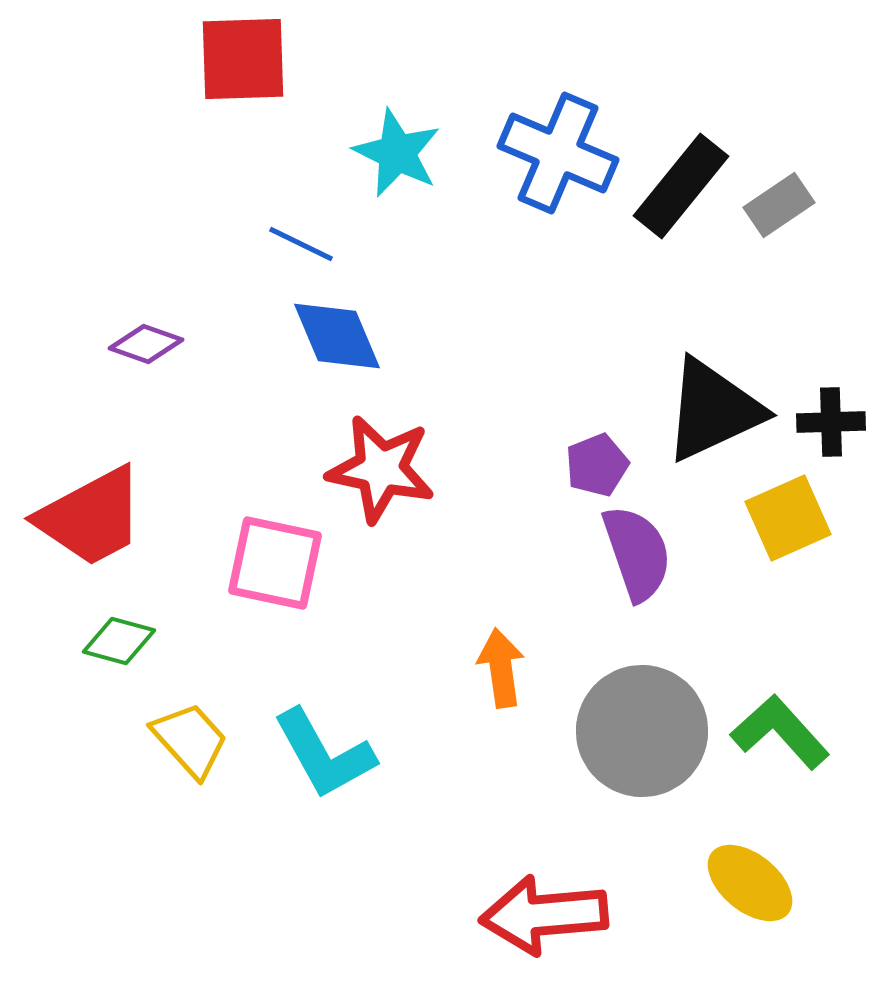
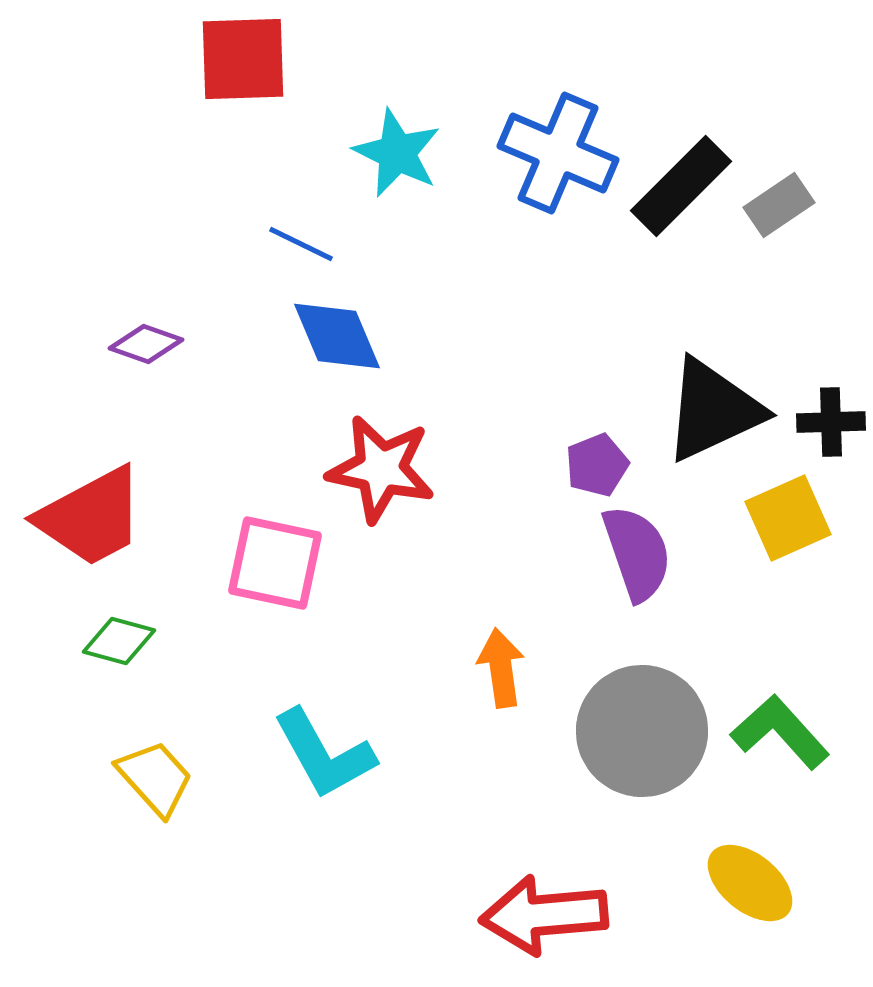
black rectangle: rotated 6 degrees clockwise
yellow trapezoid: moved 35 px left, 38 px down
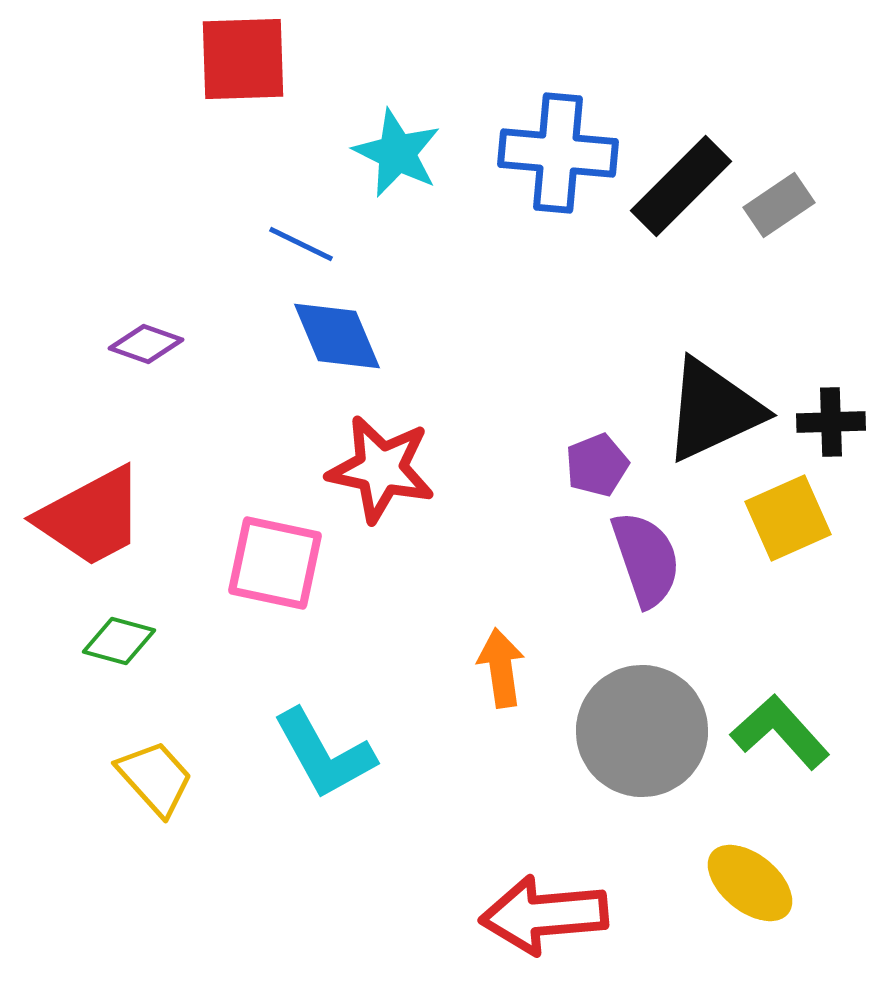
blue cross: rotated 18 degrees counterclockwise
purple semicircle: moved 9 px right, 6 px down
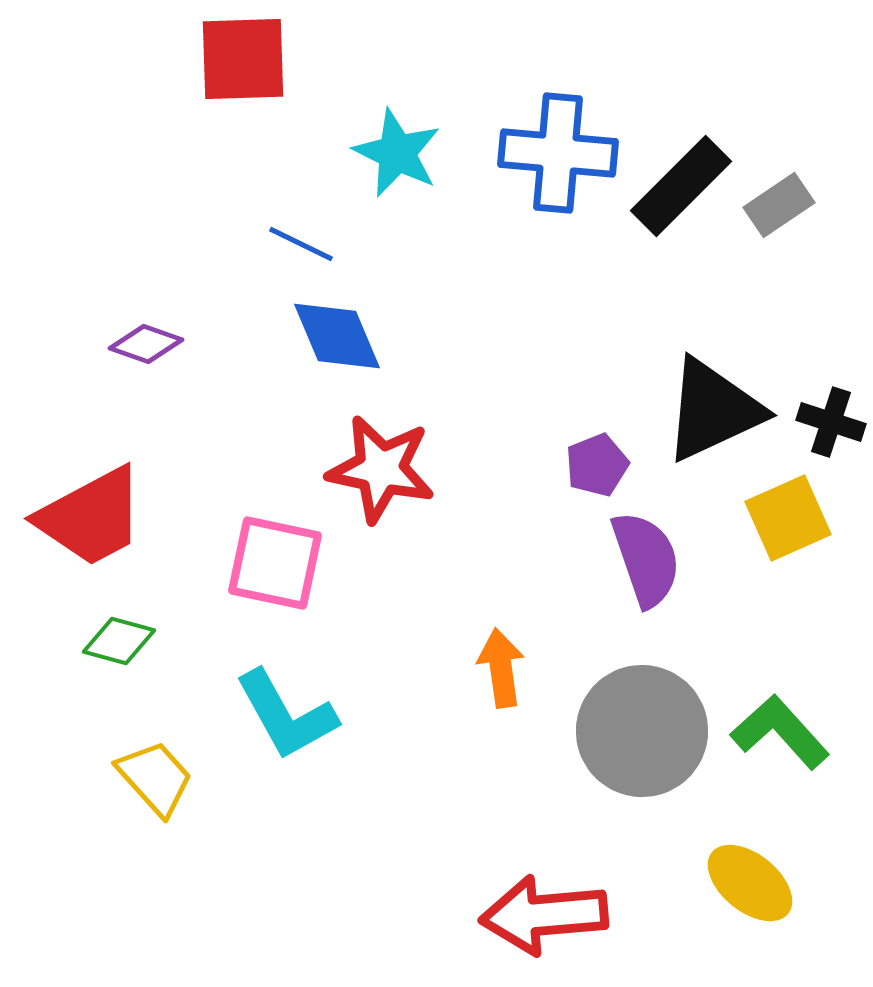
black cross: rotated 20 degrees clockwise
cyan L-shape: moved 38 px left, 39 px up
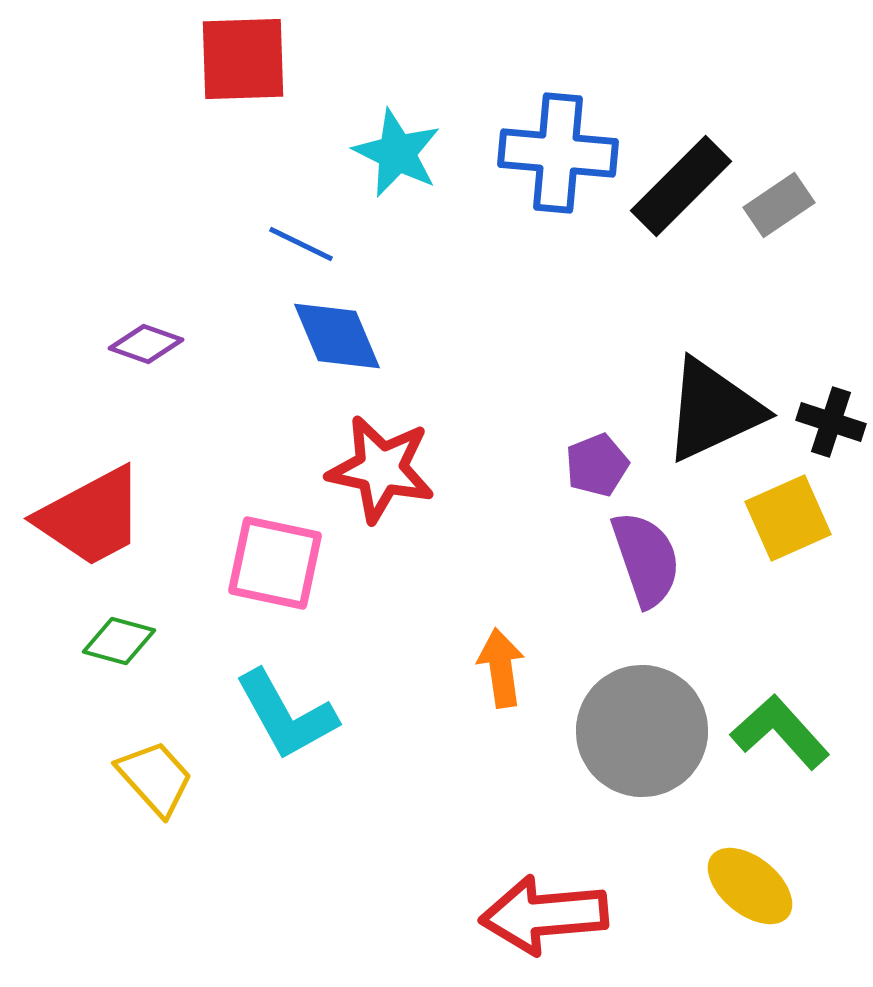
yellow ellipse: moved 3 px down
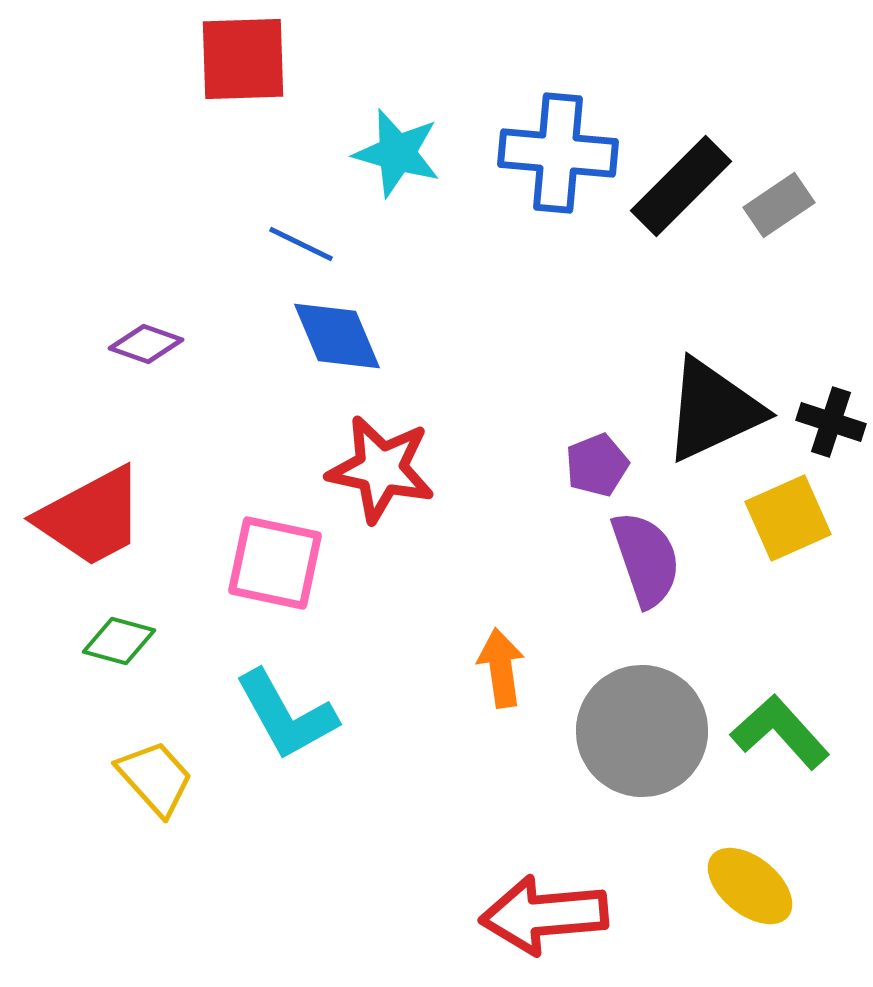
cyan star: rotated 10 degrees counterclockwise
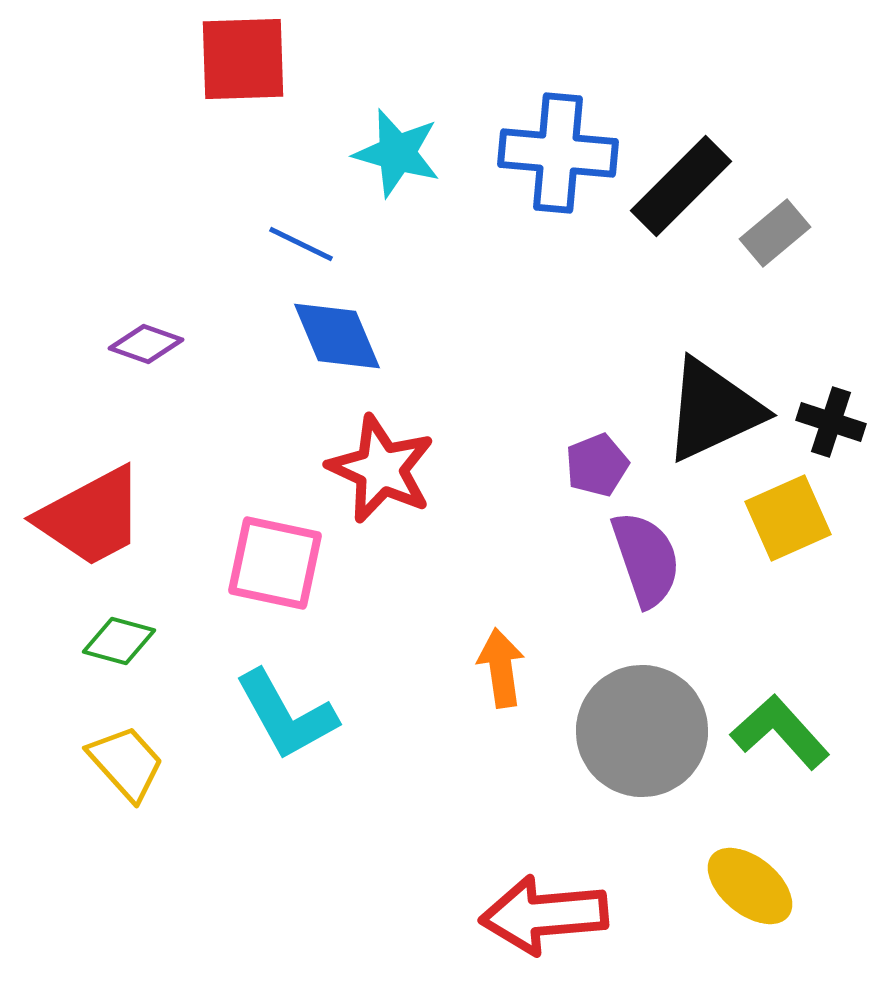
gray rectangle: moved 4 px left, 28 px down; rotated 6 degrees counterclockwise
red star: rotated 13 degrees clockwise
yellow trapezoid: moved 29 px left, 15 px up
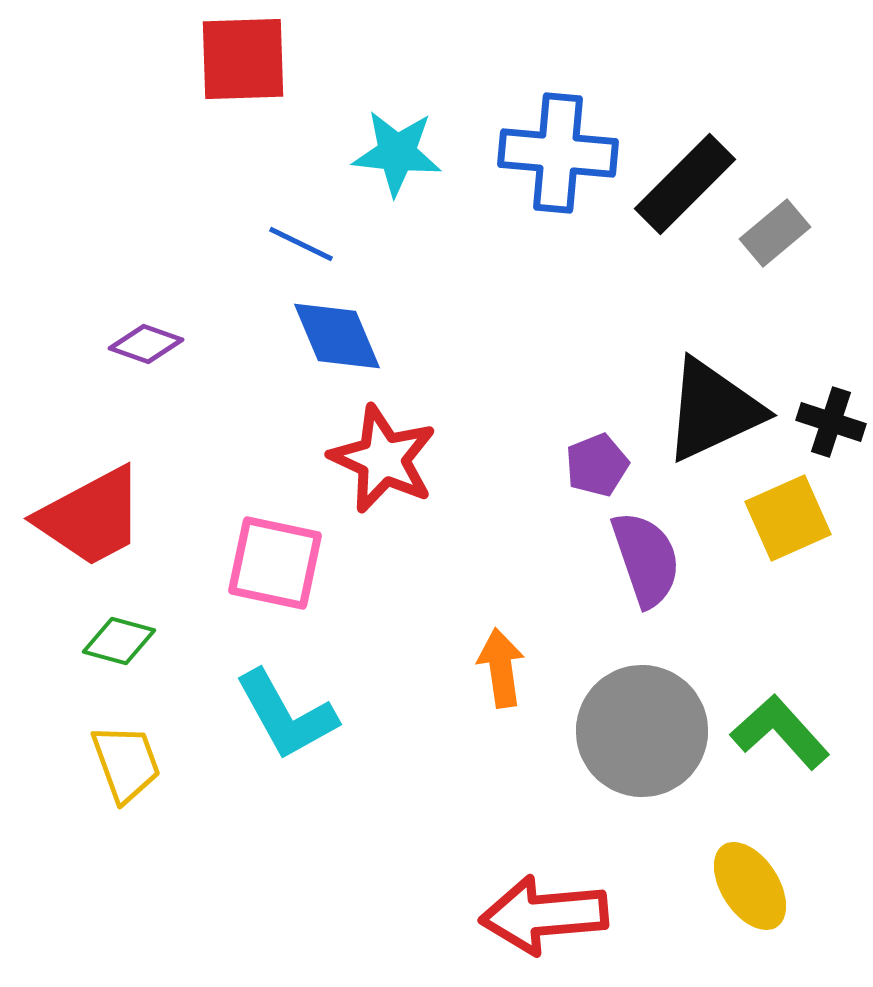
cyan star: rotated 10 degrees counterclockwise
black rectangle: moved 4 px right, 2 px up
red star: moved 2 px right, 10 px up
yellow trapezoid: rotated 22 degrees clockwise
yellow ellipse: rotated 18 degrees clockwise
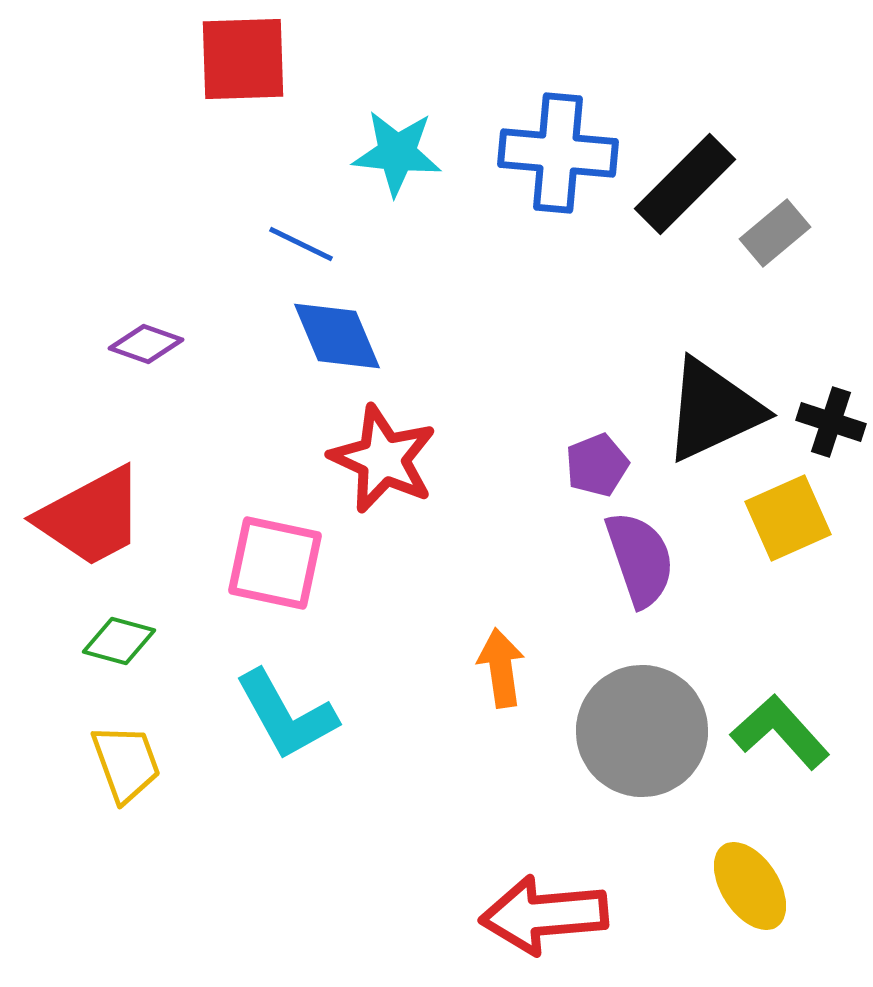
purple semicircle: moved 6 px left
